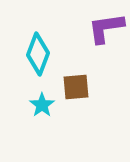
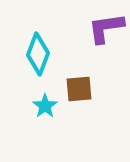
brown square: moved 3 px right, 2 px down
cyan star: moved 3 px right, 1 px down
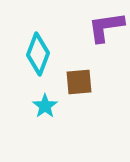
purple L-shape: moved 1 px up
brown square: moved 7 px up
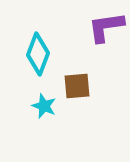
brown square: moved 2 px left, 4 px down
cyan star: moved 1 px left; rotated 15 degrees counterclockwise
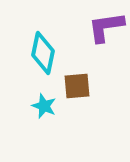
cyan diamond: moved 5 px right, 1 px up; rotated 9 degrees counterclockwise
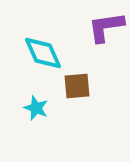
cyan diamond: rotated 36 degrees counterclockwise
cyan star: moved 8 px left, 2 px down
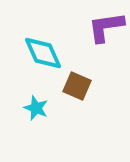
brown square: rotated 28 degrees clockwise
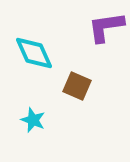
cyan diamond: moved 9 px left
cyan star: moved 3 px left, 12 px down
